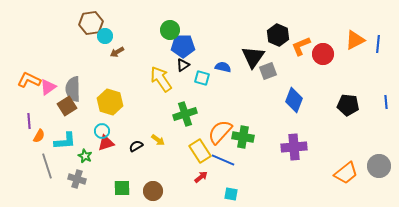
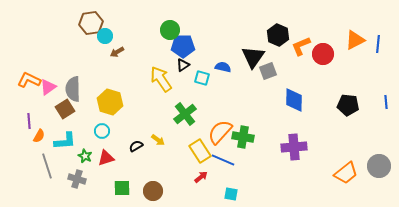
blue diamond at (294, 100): rotated 20 degrees counterclockwise
brown square at (67, 106): moved 2 px left, 3 px down
green cross at (185, 114): rotated 20 degrees counterclockwise
red triangle at (106, 143): moved 15 px down
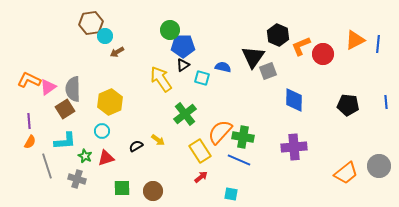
yellow hexagon at (110, 102): rotated 20 degrees clockwise
orange semicircle at (39, 136): moved 9 px left, 6 px down
blue line at (223, 160): moved 16 px right
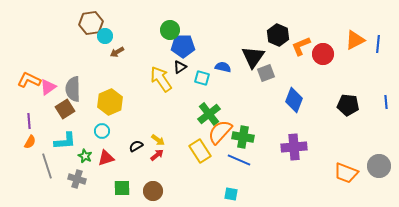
black triangle at (183, 65): moved 3 px left, 2 px down
gray square at (268, 71): moved 2 px left, 2 px down
blue diamond at (294, 100): rotated 20 degrees clockwise
green cross at (185, 114): moved 24 px right
orange trapezoid at (346, 173): rotated 60 degrees clockwise
red arrow at (201, 177): moved 44 px left, 22 px up
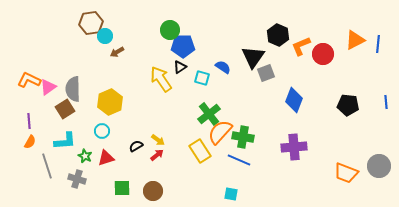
blue semicircle at (223, 67): rotated 21 degrees clockwise
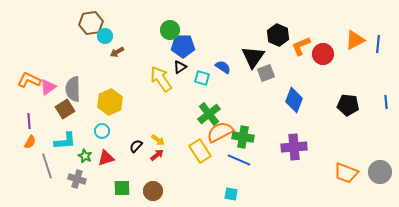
orange semicircle at (220, 132): rotated 20 degrees clockwise
black semicircle at (136, 146): rotated 16 degrees counterclockwise
gray circle at (379, 166): moved 1 px right, 6 px down
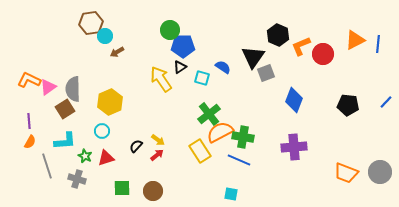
blue line at (386, 102): rotated 48 degrees clockwise
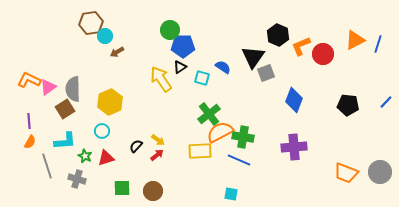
blue line at (378, 44): rotated 12 degrees clockwise
yellow rectangle at (200, 151): rotated 60 degrees counterclockwise
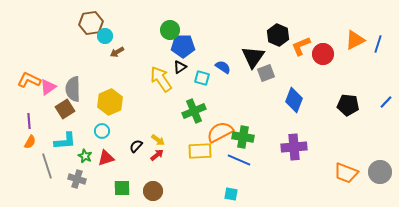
green cross at (209, 114): moved 15 px left, 3 px up; rotated 15 degrees clockwise
